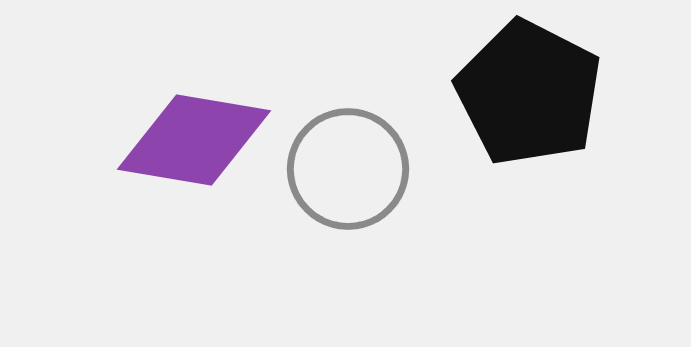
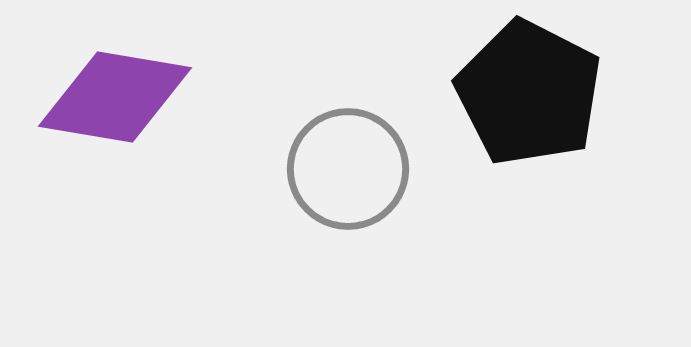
purple diamond: moved 79 px left, 43 px up
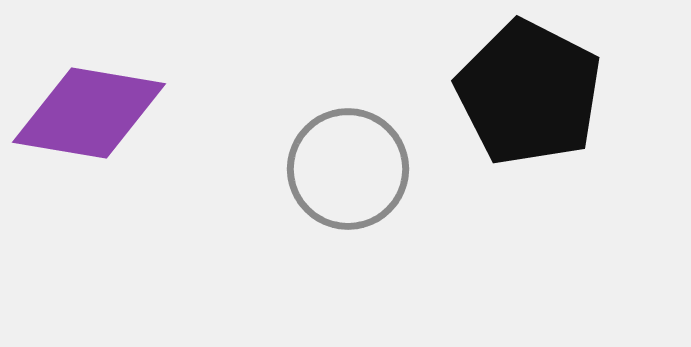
purple diamond: moved 26 px left, 16 px down
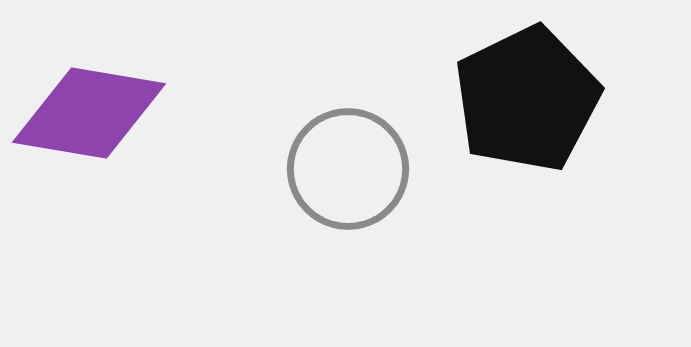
black pentagon: moved 2 px left, 6 px down; rotated 19 degrees clockwise
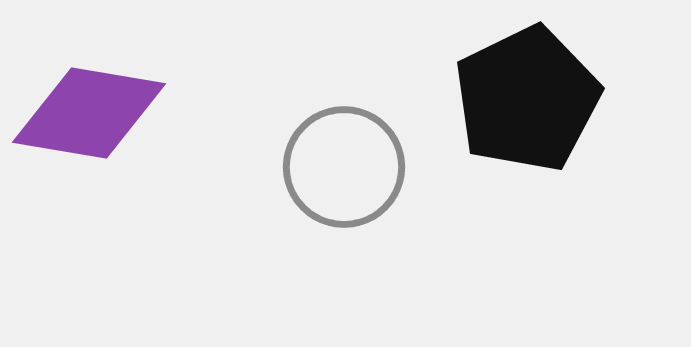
gray circle: moved 4 px left, 2 px up
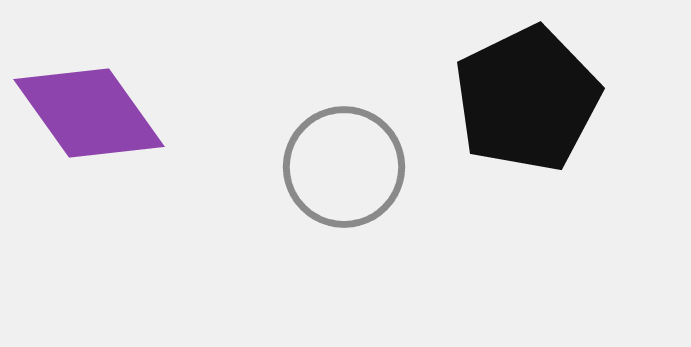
purple diamond: rotated 45 degrees clockwise
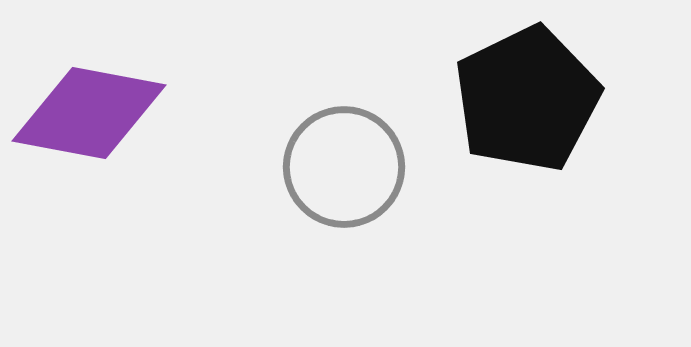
purple diamond: rotated 44 degrees counterclockwise
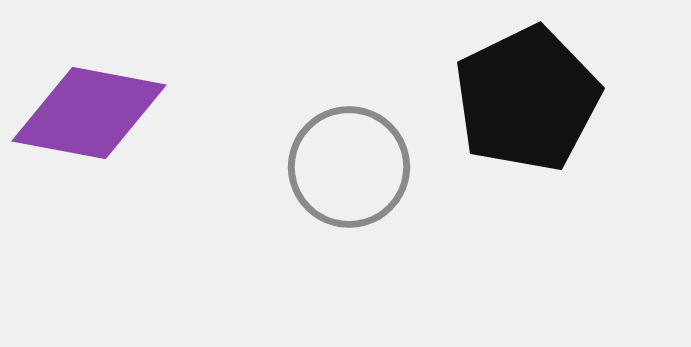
gray circle: moved 5 px right
